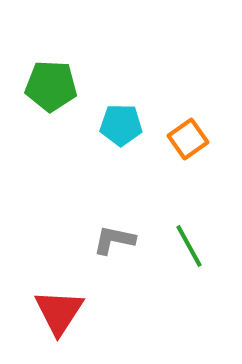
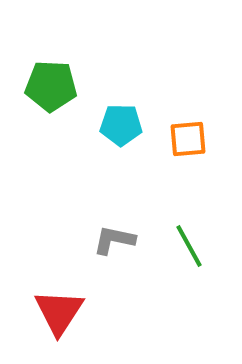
orange square: rotated 30 degrees clockwise
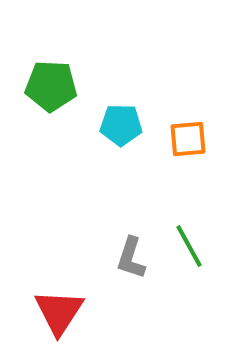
gray L-shape: moved 17 px right, 18 px down; rotated 84 degrees counterclockwise
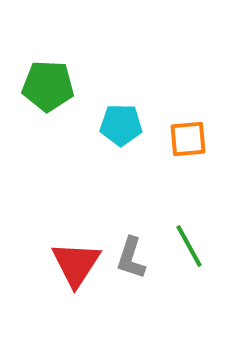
green pentagon: moved 3 px left
red triangle: moved 17 px right, 48 px up
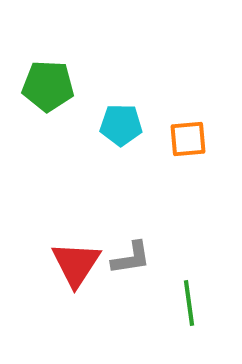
green line: moved 57 px down; rotated 21 degrees clockwise
gray L-shape: rotated 117 degrees counterclockwise
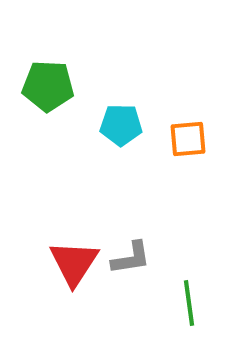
red triangle: moved 2 px left, 1 px up
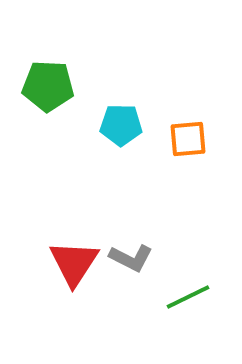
gray L-shape: rotated 36 degrees clockwise
green line: moved 1 px left, 6 px up; rotated 72 degrees clockwise
